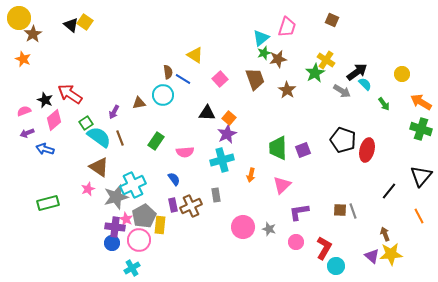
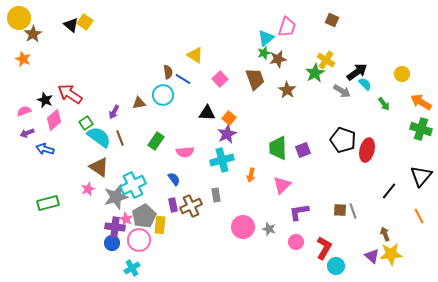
cyan triangle at (261, 38): moved 5 px right
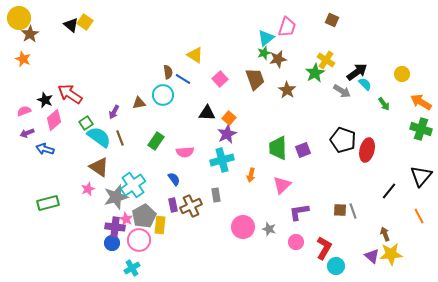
brown star at (33, 34): moved 3 px left
cyan cross at (133, 185): rotated 10 degrees counterclockwise
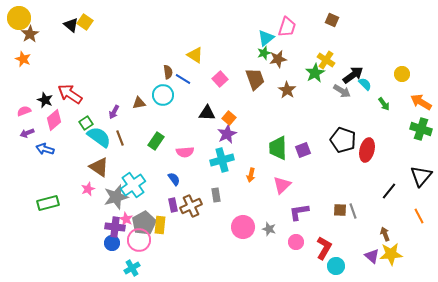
black arrow at (357, 72): moved 4 px left, 3 px down
gray pentagon at (144, 216): moved 7 px down
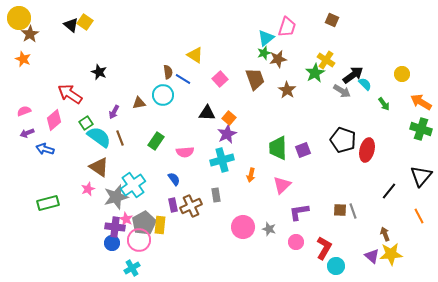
black star at (45, 100): moved 54 px right, 28 px up
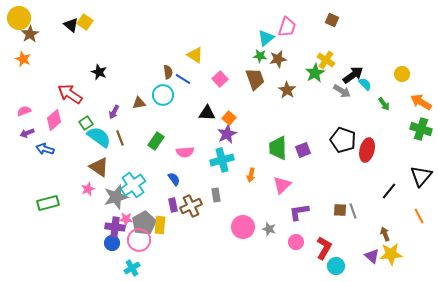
green star at (264, 53): moved 4 px left, 3 px down; rotated 24 degrees clockwise
pink star at (126, 219): rotated 24 degrees counterclockwise
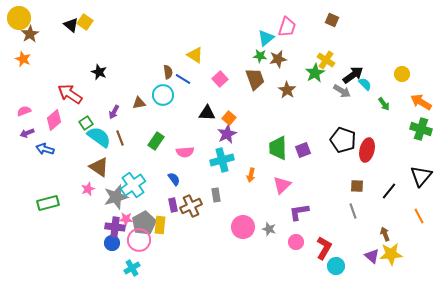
brown square at (340, 210): moved 17 px right, 24 px up
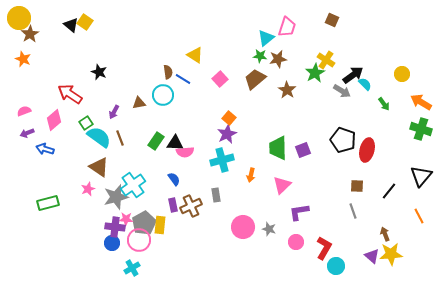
brown trapezoid at (255, 79): rotated 110 degrees counterclockwise
black triangle at (207, 113): moved 32 px left, 30 px down
